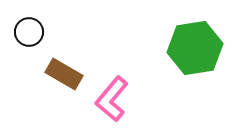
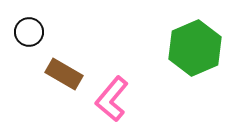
green hexagon: rotated 14 degrees counterclockwise
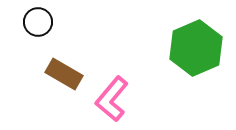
black circle: moved 9 px right, 10 px up
green hexagon: moved 1 px right
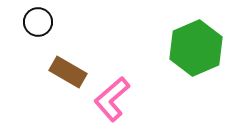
brown rectangle: moved 4 px right, 2 px up
pink L-shape: rotated 9 degrees clockwise
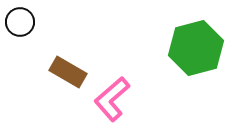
black circle: moved 18 px left
green hexagon: rotated 8 degrees clockwise
